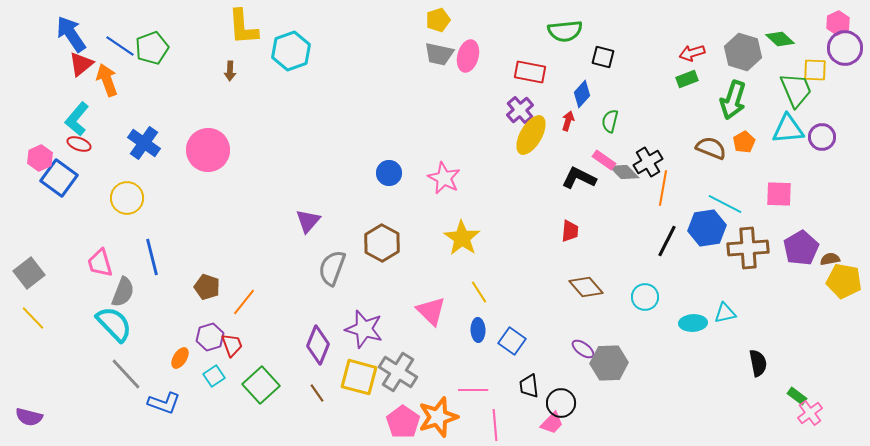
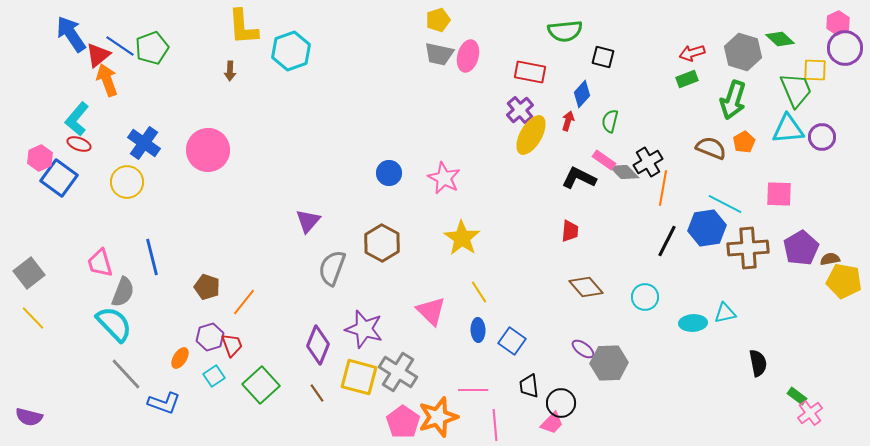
red triangle at (81, 64): moved 17 px right, 9 px up
yellow circle at (127, 198): moved 16 px up
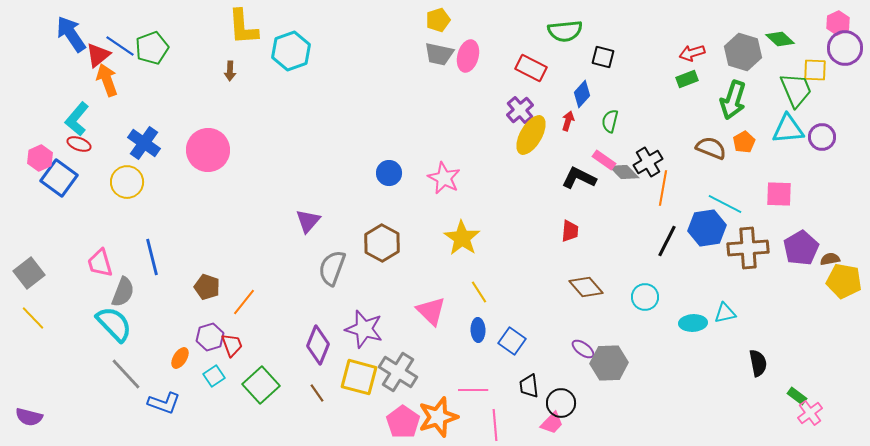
red rectangle at (530, 72): moved 1 px right, 4 px up; rotated 16 degrees clockwise
